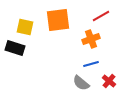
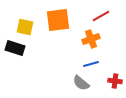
red cross: moved 6 px right; rotated 32 degrees counterclockwise
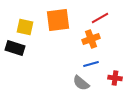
red line: moved 1 px left, 2 px down
red cross: moved 3 px up
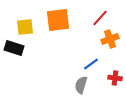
red line: rotated 18 degrees counterclockwise
yellow square: rotated 18 degrees counterclockwise
orange cross: moved 19 px right
black rectangle: moved 1 px left
blue line: rotated 21 degrees counterclockwise
gray semicircle: moved 2 px down; rotated 66 degrees clockwise
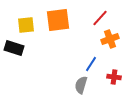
yellow square: moved 1 px right, 2 px up
blue line: rotated 21 degrees counterclockwise
red cross: moved 1 px left, 1 px up
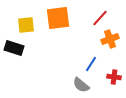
orange square: moved 2 px up
gray semicircle: rotated 66 degrees counterclockwise
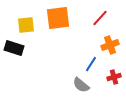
orange cross: moved 6 px down
red cross: rotated 24 degrees counterclockwise
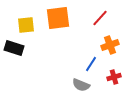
gray semicircle: rotated 18 degrees counterclockwise
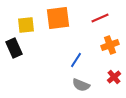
red line: rotated 24 degrees clockwise
black rectangle: rotated 48 degrees clockwise
blue line: moved 15 px left, 4 px up
red cross: rotated 24 degrees counterclockwise
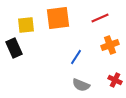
blue line: moved 3 px up
red cross: moved 1 px right, 3 px down; rotated 24 degrees counterclockwise
